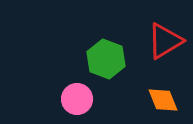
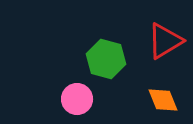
green hexagon: rotated 6 degrees counterclockwise
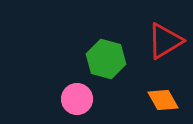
orange diamond: rotated 8 degrees counterclockwise
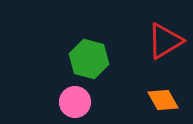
green hexagon: moved 17 px left
pink circle: moved 2 px left, 3 px down
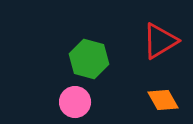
red triangle: moved 5 px left
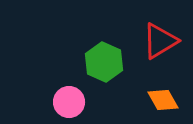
green hexagon: moved 15 px right, 3 px down; rotated 9 degrees clockwise
pink circle: moved 6 px left
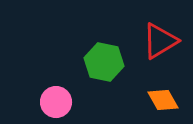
green hexagon: rotated 12 degrees counterclockwise
pink circle: moved 13 px left
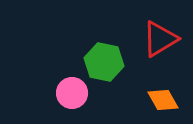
red triangle: moved 2 px up
pink circle: moved 16 px right, 9 px up
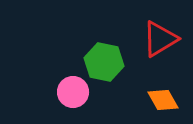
pink circle: moved 1 px right, 1 px up
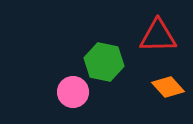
red triangle: moved 2 px left, 3 px up; rotated 30 degrees clockwise
orange diamond: moved 5 px right, 13 px up; rotated 12 degrees counterclockwise
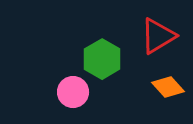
red triangle: rotated 30 degrees counterclockwise
green hexagon: moved 2 px left, 3 px up; rotated 18 degrees clockwise
